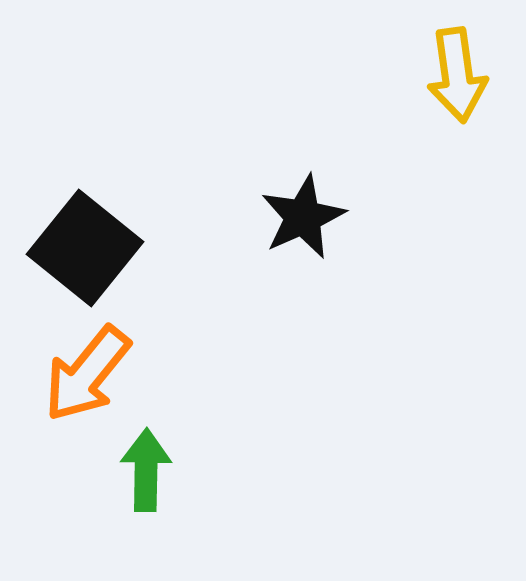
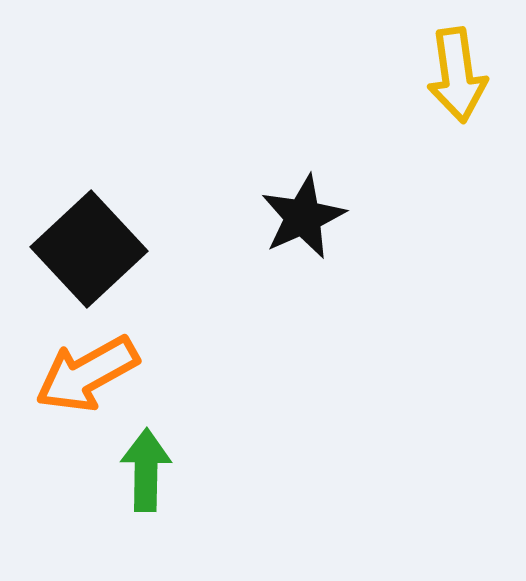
black square: moved 4 px right, 1 px down; rotated 8 degrees clockwise
orange arrow: rotated 22 degrees clockwise
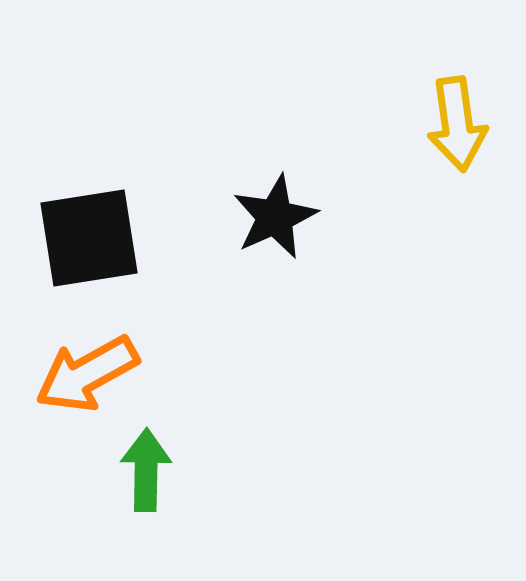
yellow arrow: moved 49 px down
black star: moved 28 px left
black square: moved 11 px up; rotated 34 degrees clockwise
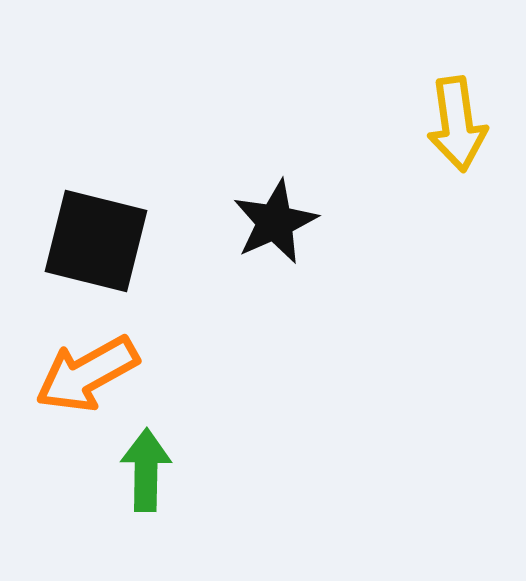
black star: moved 5 px down
black square: moved 7 px right, 3 px down; rotated 23 degrees clockwise
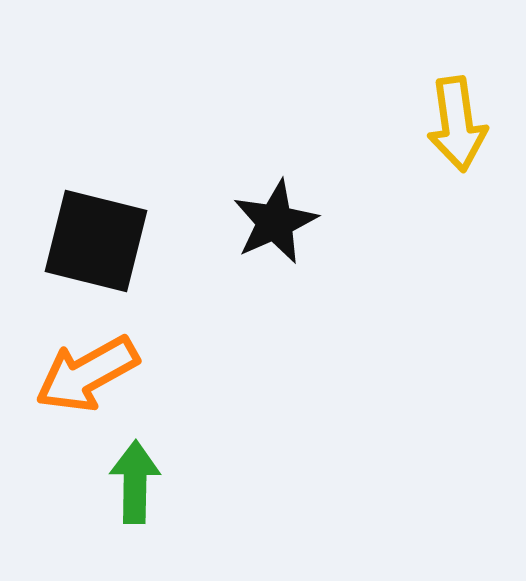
green arrow: moved 11 px left, 12 px down
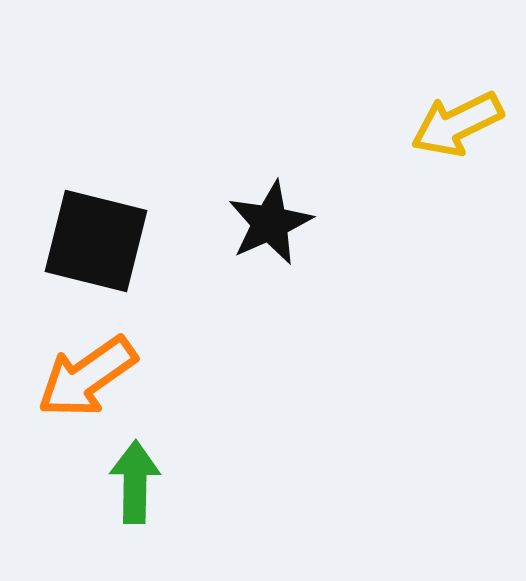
yellow arrow: rotated 72 degrees clockwise
black star: moved 5 px left, 1 px down
orange arrow: moved 3 px down; rotated 6 degrees counterclockwise
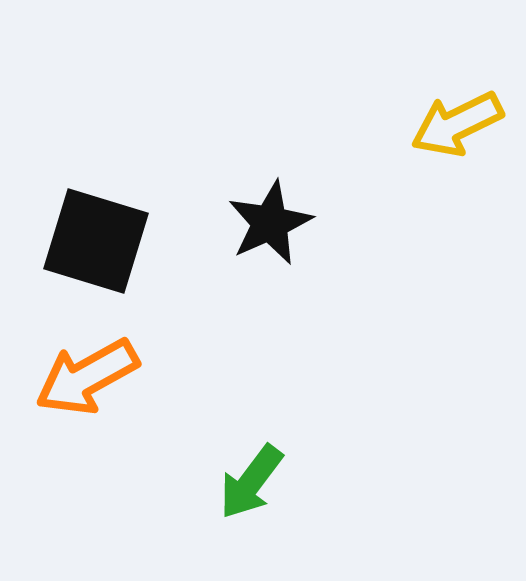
black square: rotated 3 degrees clockwise
orange arrow: rotated 6 degrees clockwise
green arrow: moved 116 px right; rotated 144 degrees counterclockwise
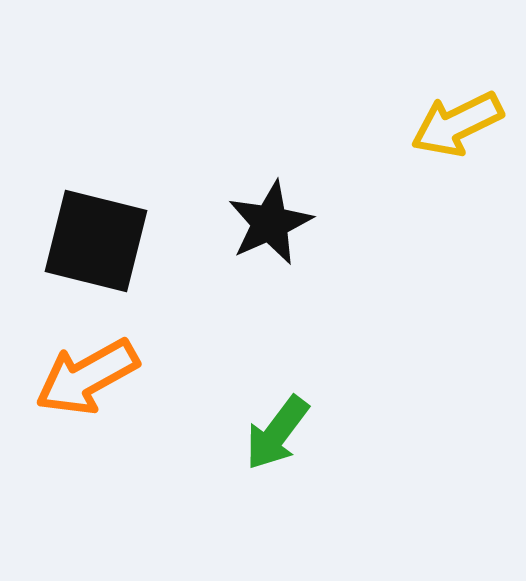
black square: rotated 3 degrees counterclockwise
green arrow: moved 26 px right, 49 px up
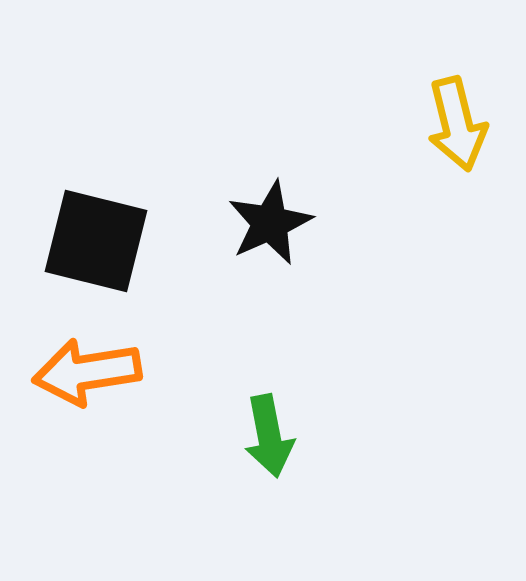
yellow arrow: rotated 78 degrees counterclockwise
orange arrow: moved 5 px up; rotated 20 degrees clockwise
green arrow: moved 8 px left, 3 px down; rotated 48 degrees counterclockwise
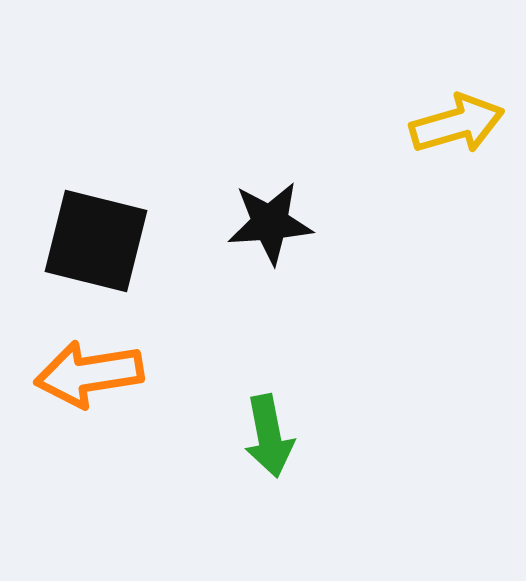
yellow arrow: rotated 92 degrees counterclockwise
black star: rotated 20 degrees clockwise
orange arrow: moved 2 px right, 2 px down
